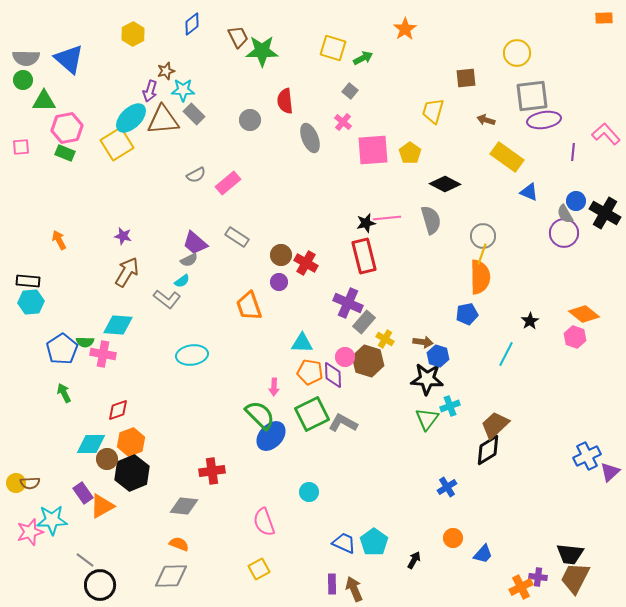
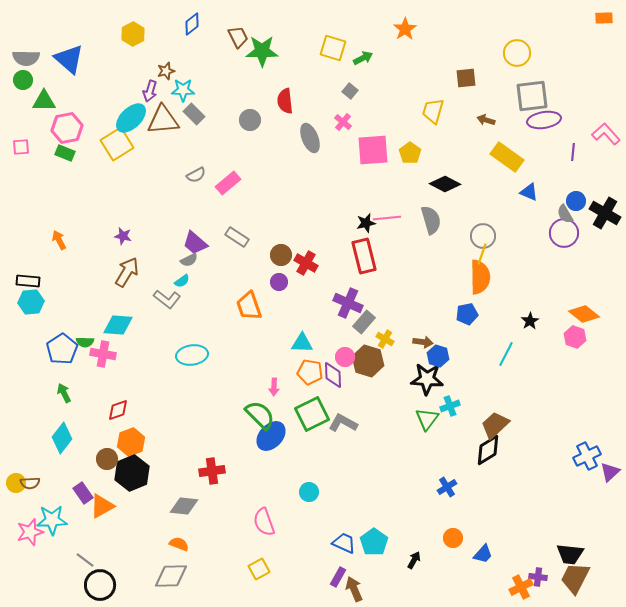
cyan diamond at (91, 444): moved 29 px left, 6 px up; rotated 52 degrees counterclockwise
purple rectangle at (332, 584): moved 6 px right, 7 px up; rotated 30 degrees clockwise
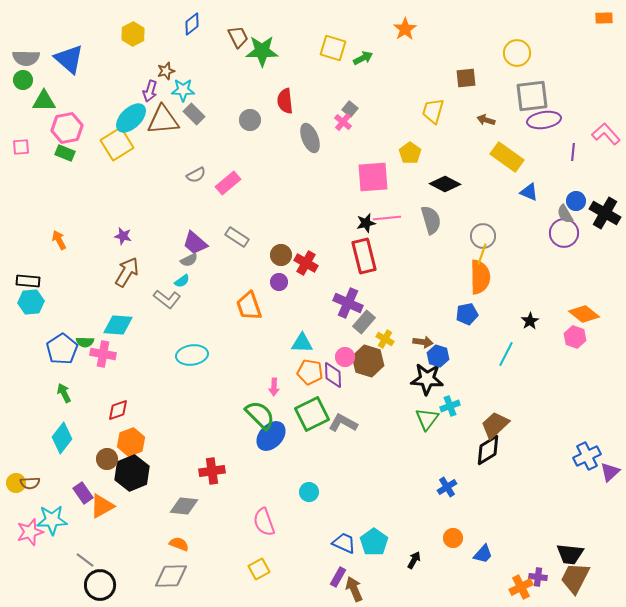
gray square at (350, 91): moved 18 px down
pink square at (373, 150): moved 27 px down
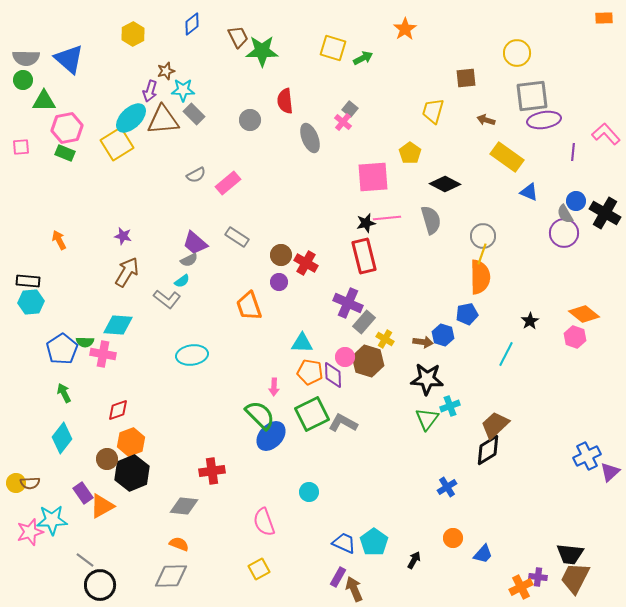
blue hexagon at (438, 356): moved 5 px right, 21 px up
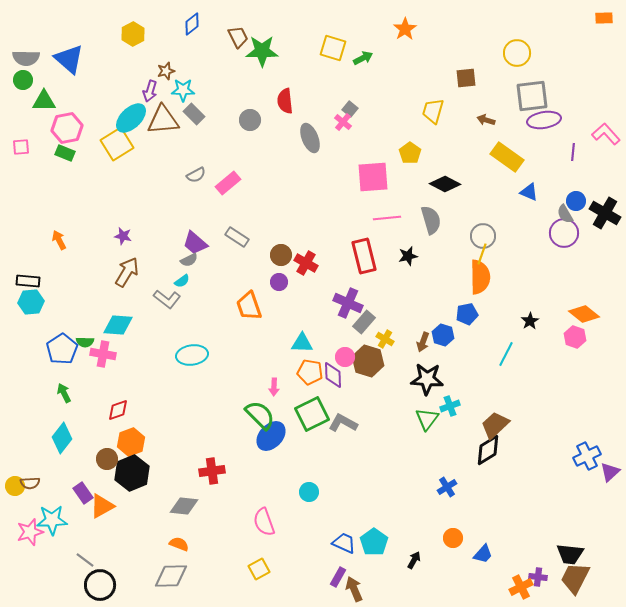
black star at (366, 223): moved 42 px right, 33 px down
brown arrow at (423, 342): rotated 102 degrees clockwise
yellow circle at (16, 483): moved 1 px left, 3 px down
